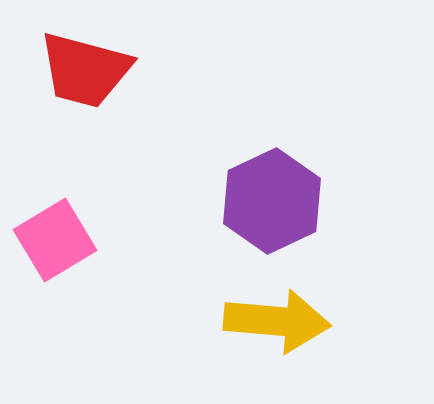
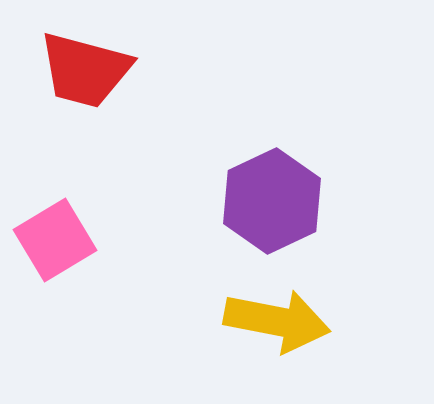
yellow arrow: rotated 6 degrees clockwise
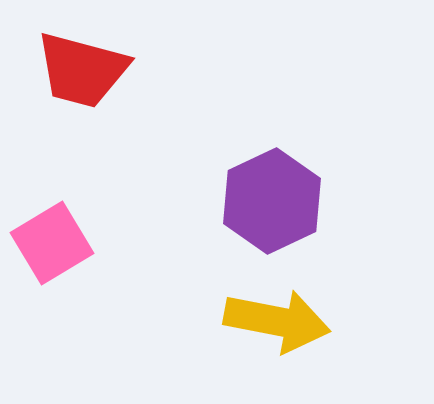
red trapezoid: moved 3 px left
pink square: moved 3 px left, 3 px down
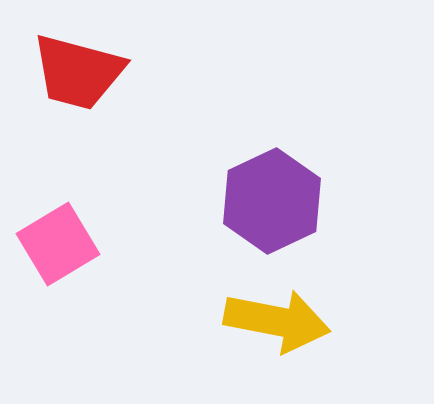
red trapezoid: moved 4 px left, 2 px down
pink square: moved 6 px right, 1 px down
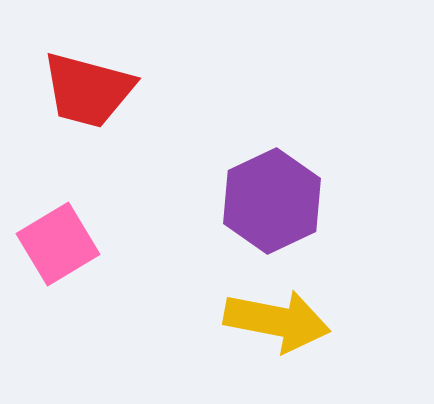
red trapezoid: moved 10 px right, 18 px down
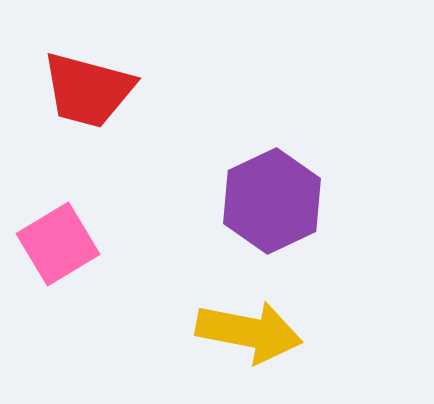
yellow arrow: moved 28 px left, 11 px down
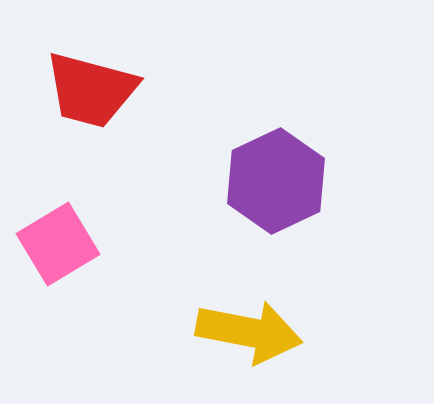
red trapezoid: moved 3 px right
purple hexagon: moved 4 px right, 20 px up
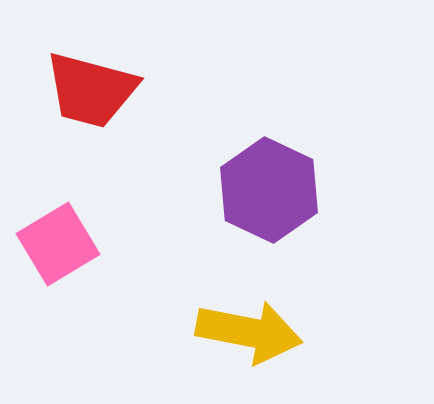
purple hexagon: moved 7 px left, 9 px down; rotated 10 degrees counterclockwise
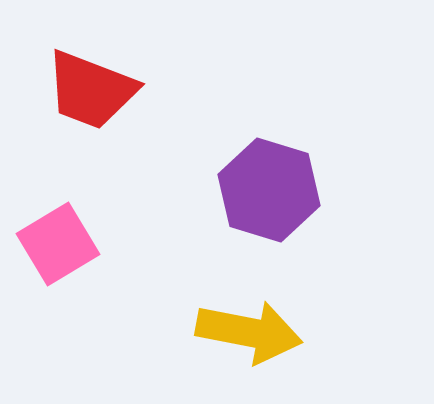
red trapezoid: rotated 6 degrees clockwise
purple hexagon: rotated 8 degrees counterclockwise
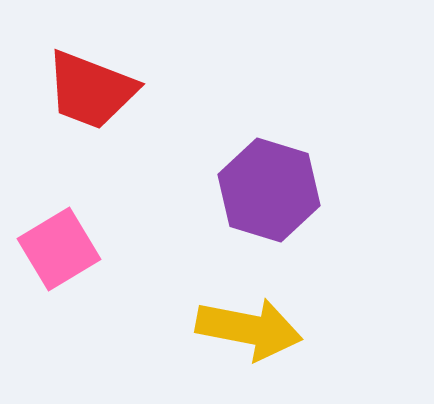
pink square: moved 1 px right, 5 px down
yellow arrow: moved 3 px up
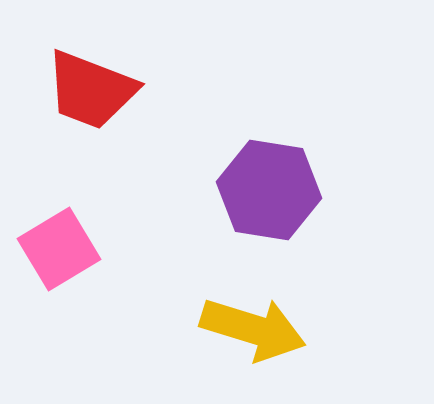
purple hexagon: rotated 8 degrees counterclockwise
yellow arrow: moved 4 px right; rotated 6 degrees clockwise
